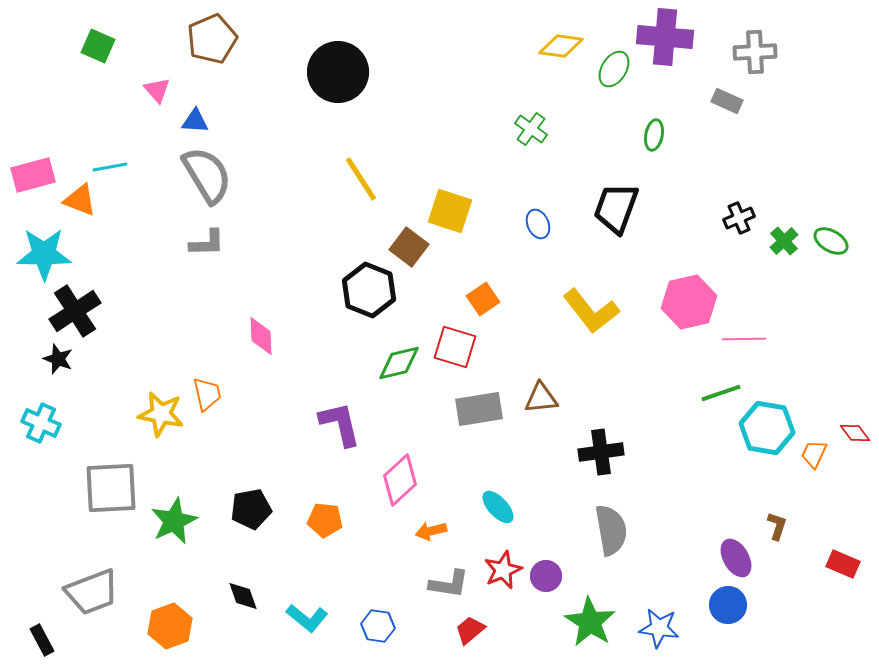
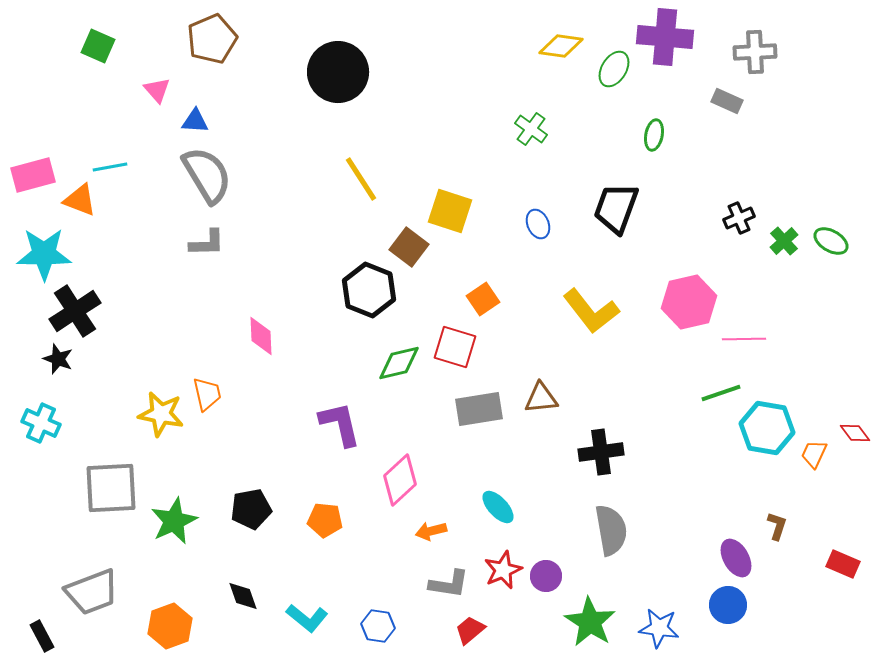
black rectangle at (42, 640): moved 4 px up
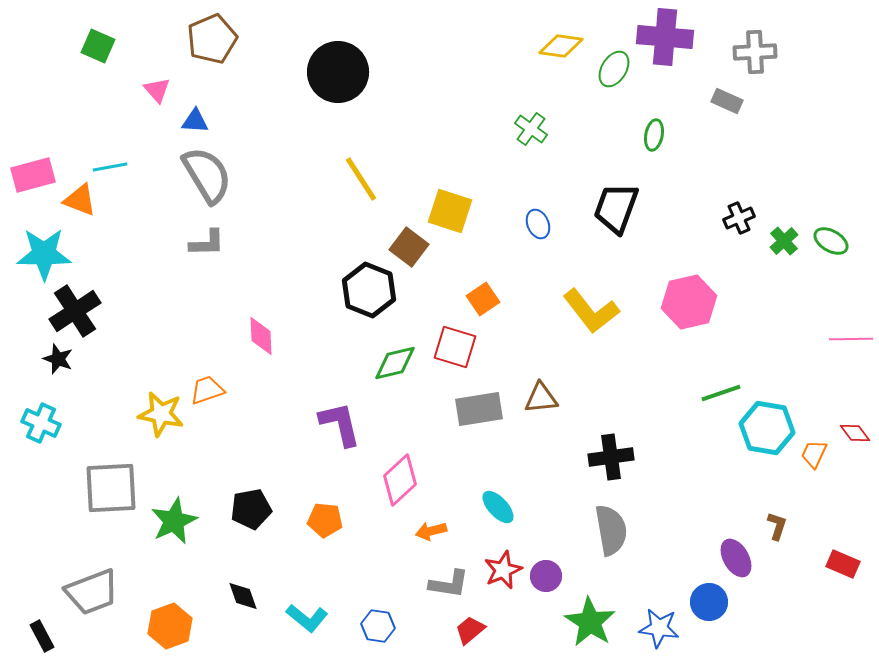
pink line at (744, 339): moved 107 px right
green diamond at (399, 363): moved 4 px left
orange trapezoid at (207, 394): moved 4 px up; rotated 96 degrees counterclockwise
black cross at (601, 452): moved 10 px right, 5 px down
blue circle at (728, 605): moved 19 px left, 3 px up
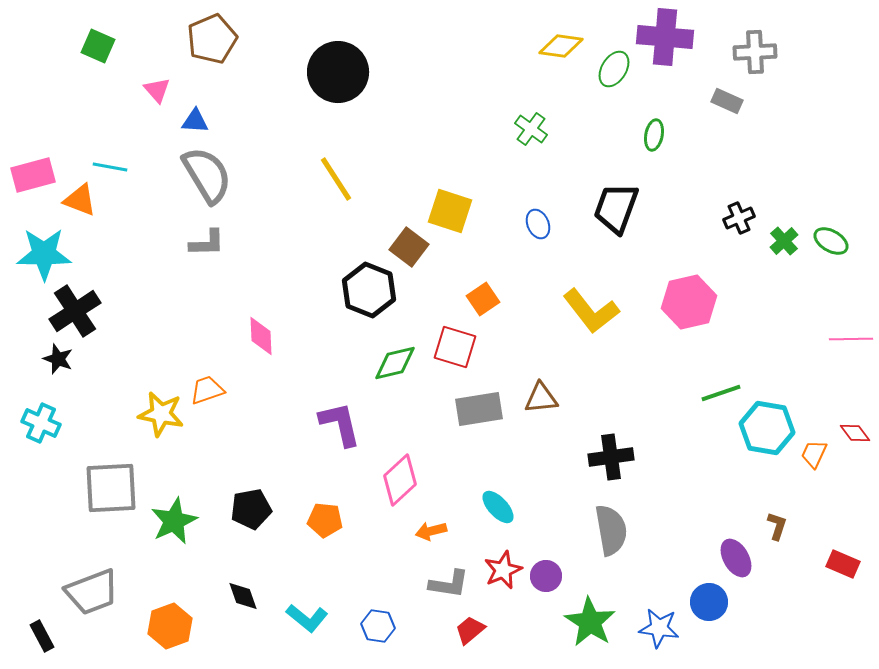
cyan line at (110, 167): rotated 20 degrees clockwise
yellow line at (361, 179): moved 25 px left
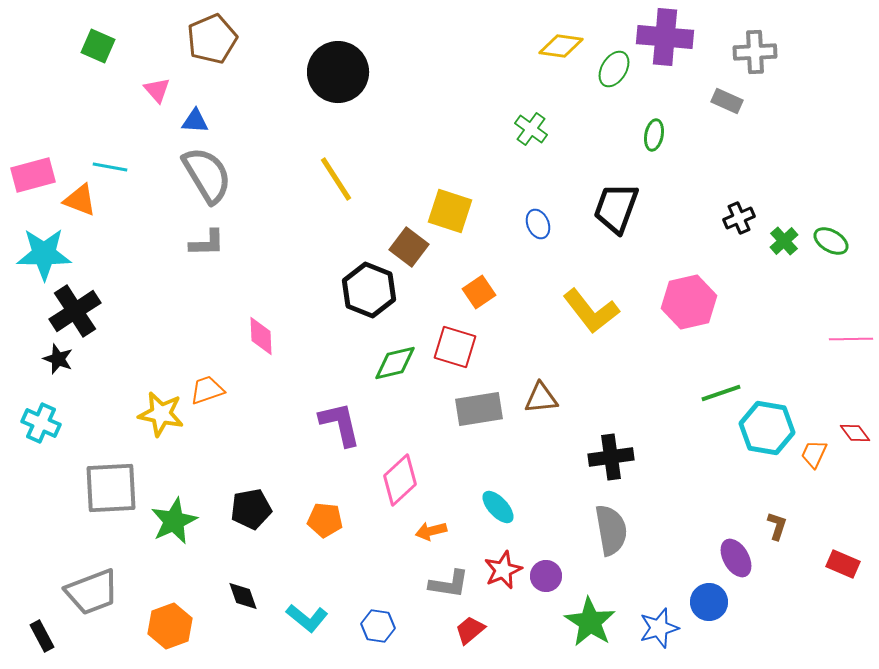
orange square at (483, 299): moved 4 px left, 7 px up
blue star at (659, 628): rotated 24 degrees counterclockwise
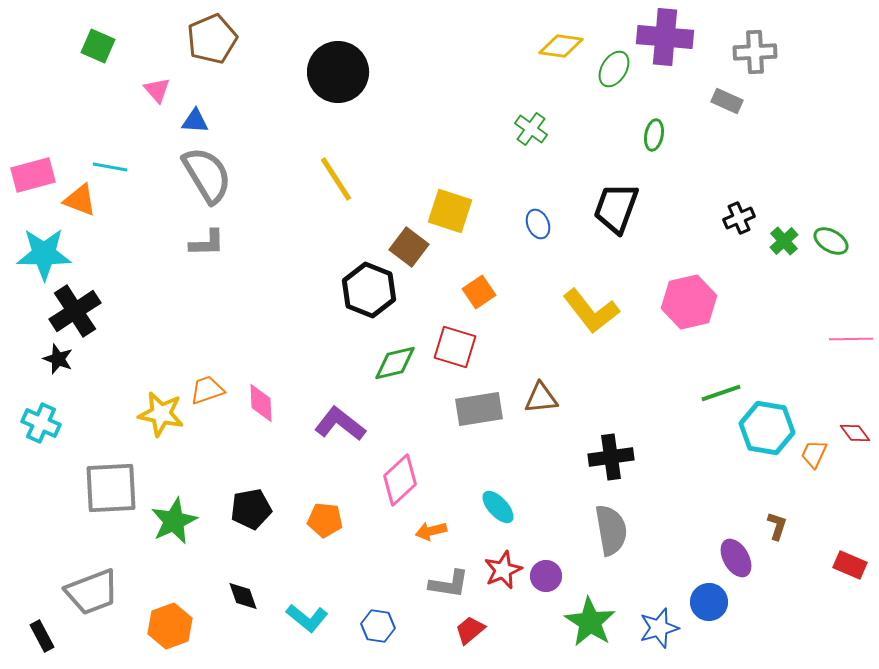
pink diamond at (261, 336): moved 67 px down
purple L-shape at (340, 424): rotated 39 degrees counterclockwise
red rectangle at (843, 564): moved 7 px right, 1 px down
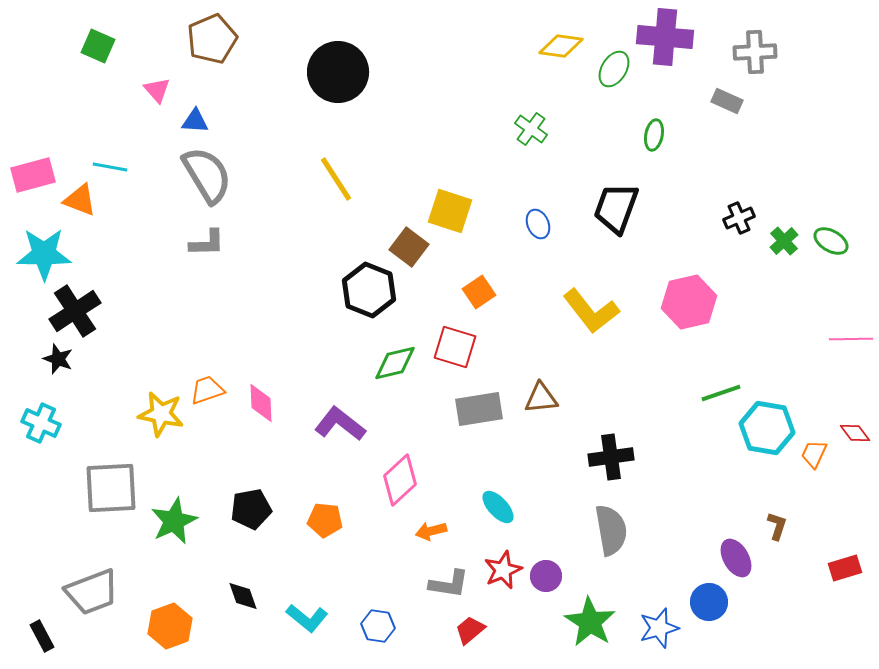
red rectangle at (850, 565): moved 5 px left, 3 px down; rotated 40 degrees counterclockwise
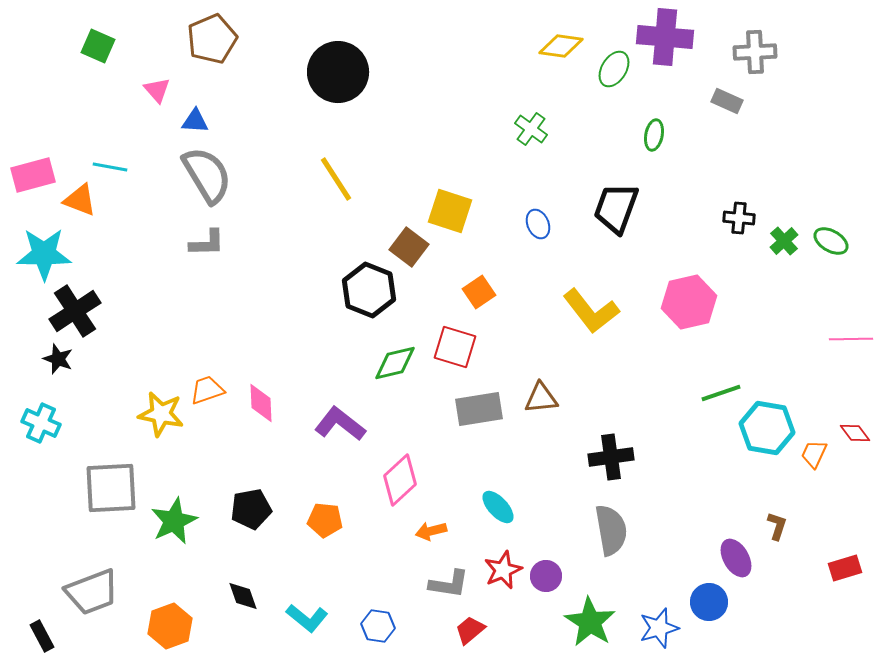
black cross at (739, 218): rotated 28 degrees clockwise
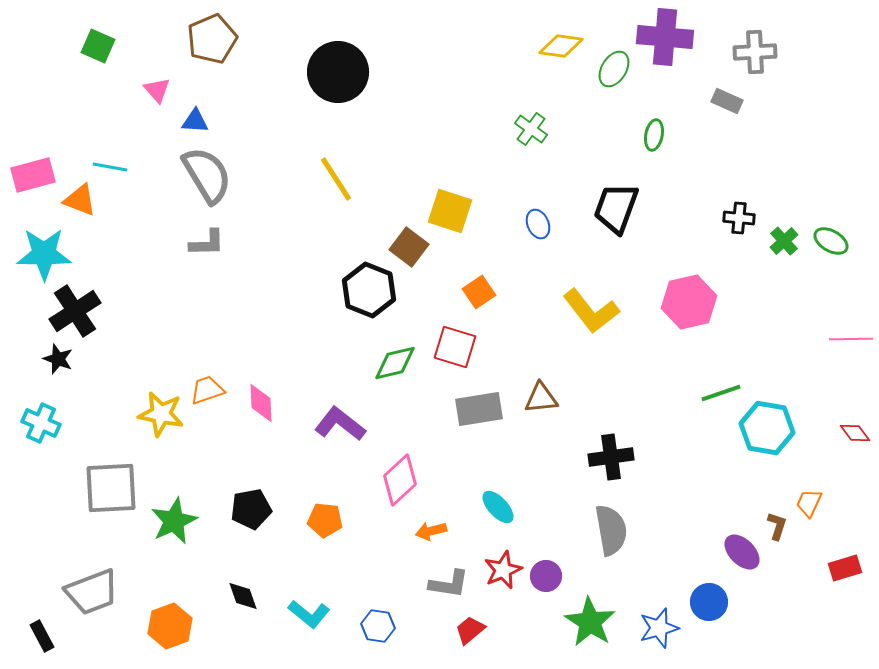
orange trapezoid at (814, 454): moved 5 px left, 49 px down
purple ellipse at (736, 558): moved 6 px right, 6 px up; rotated 15 degrees counterclockwise
cyan L-shape at (307, 618): moved 2 px right, 4 px up
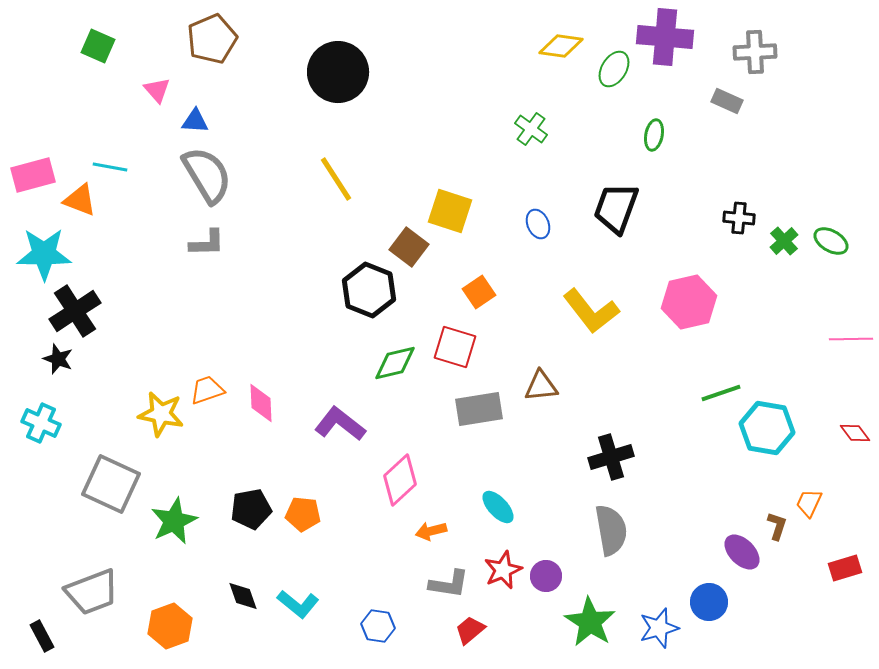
brown triangle at (541, 398): moved 12 px up
black cross at (611, 457): rotated 9 degrees counterclockwise
gray square at (111, 488): moved 4 px up; rotated 28 degrees clockwise
orange pentagon at (325, 520): moved 22 px left, 6 px up
cyan L-shape at (309, 614): moved 11 px left, 10 px up
